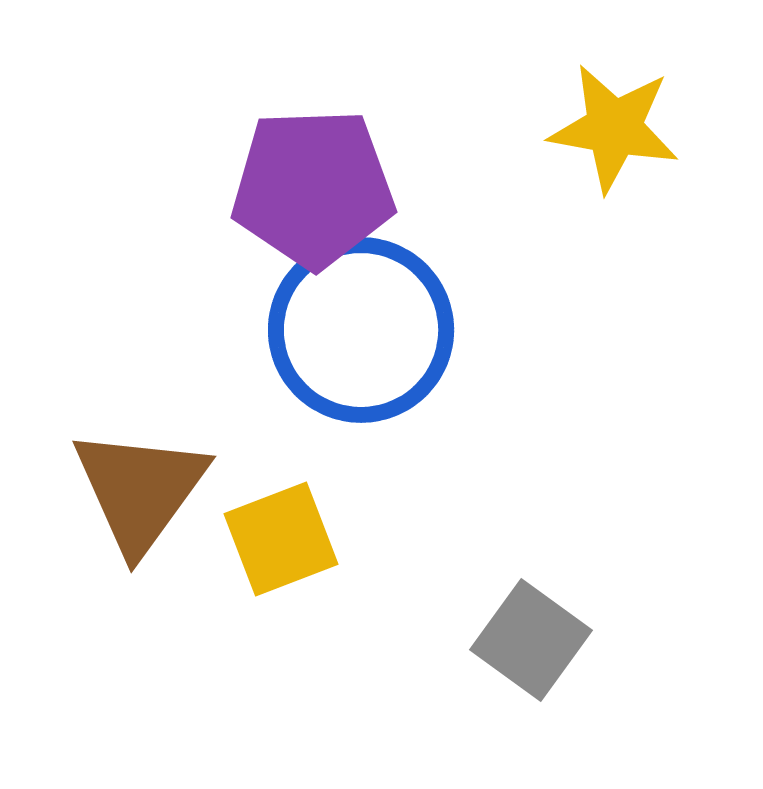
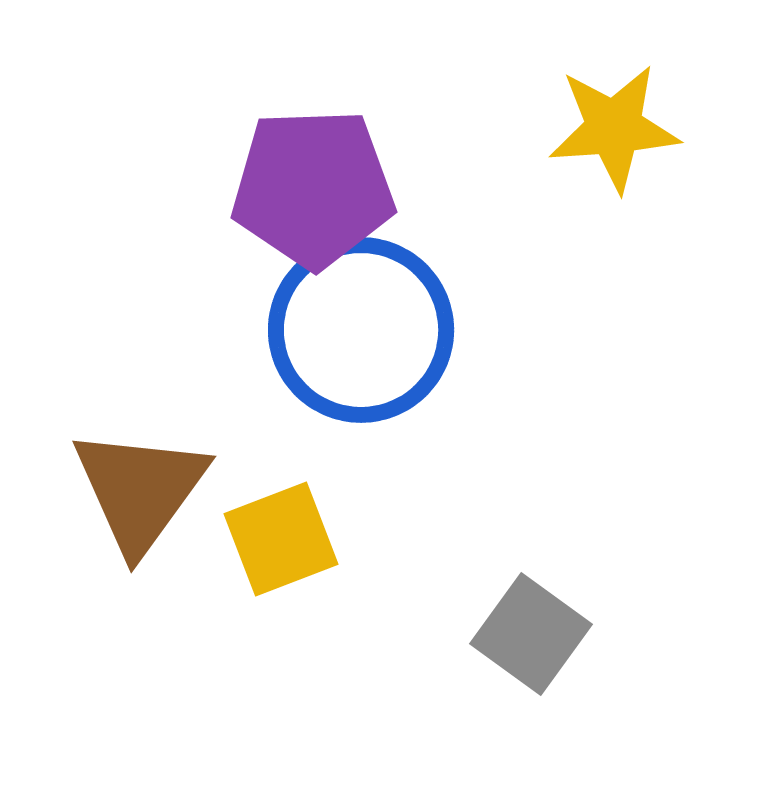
yellow star: rotated 14 degrees counterclockwise
gray square: moved 6 px up
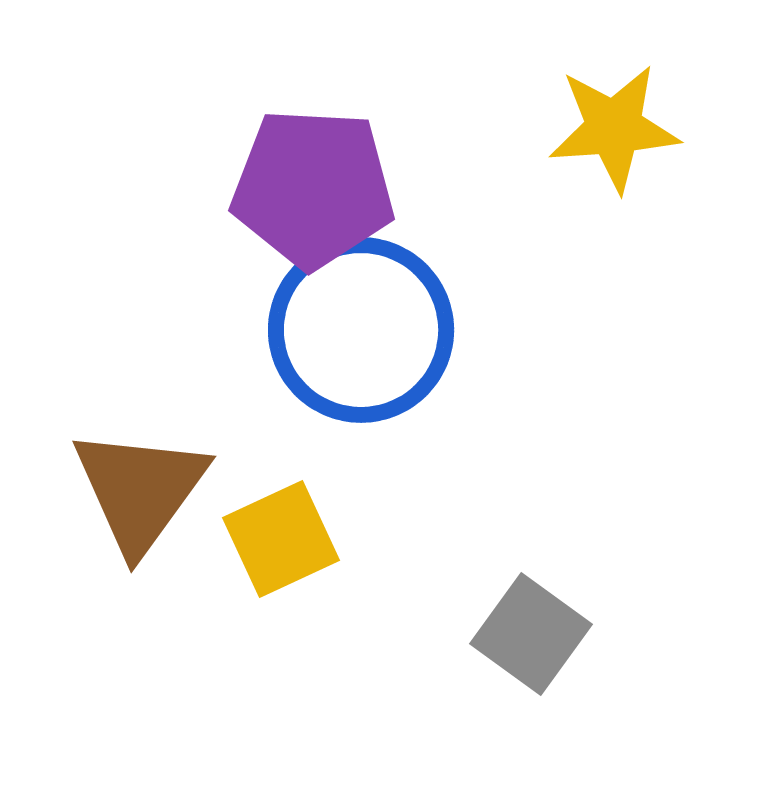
purple pentagon: rotated 5 degrees clockwise
yellow square: rotated 4 degrees counterclockwise
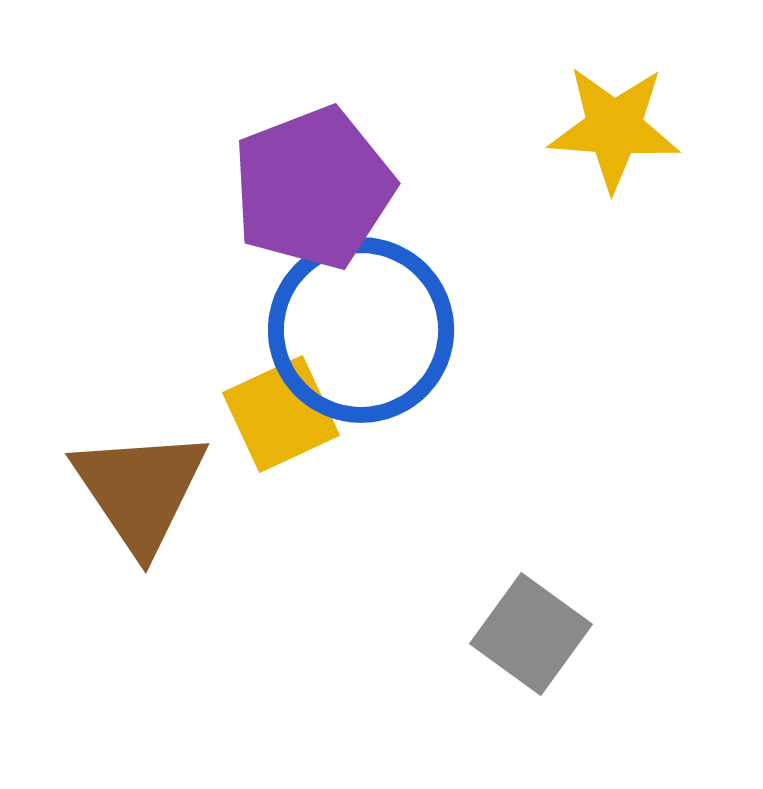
yellow star: rotated 8 degrees clockwise
purple pentagon: rotated 24 degrees counterclockwise
brown triangle: rotated 10 degrees counterclockwise
yellow square: moved 125 px up
